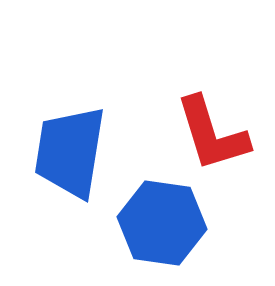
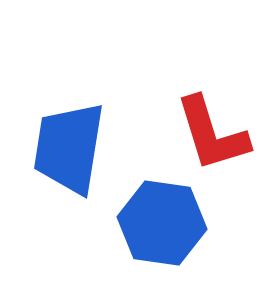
blue trapezoid: moved 1 px left, 4 px up
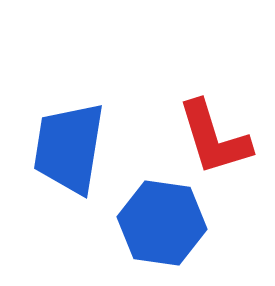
red L-shape: moved 2 px right, 4 px down
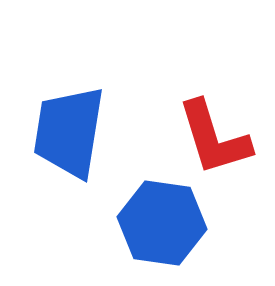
blue trapezoid: moved 16 px up
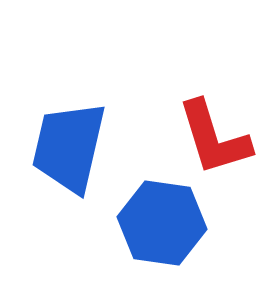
blue trapezoid: moved 15 px down; rotated 4 degrees clockwise
